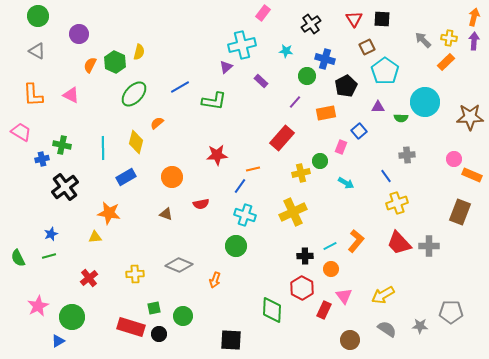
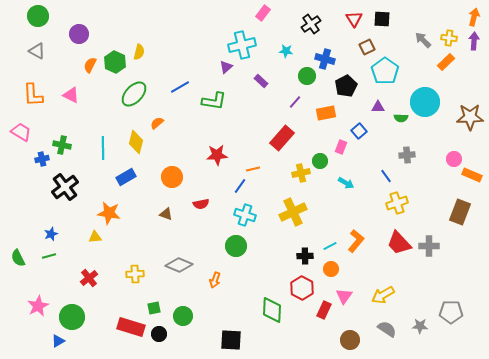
pink triangle at (344, 296): rotated 12 degrees clockwise
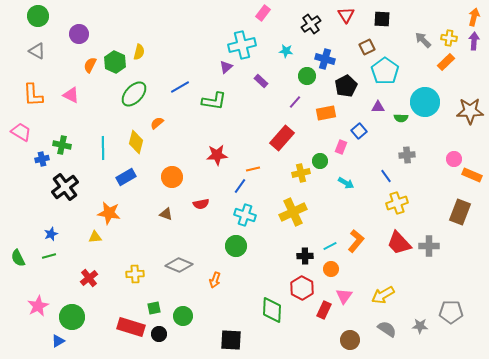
red triangle at (354, 19): moved 8 px left, 4 px up
brown star at (470, 117): moved 6 px up
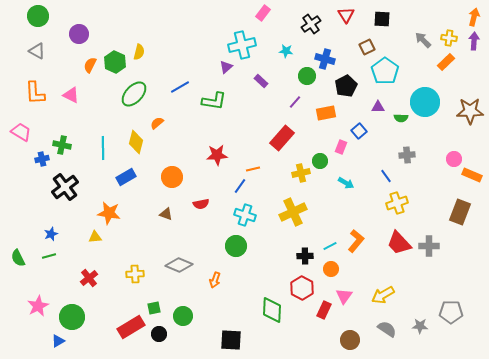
orange L-shape at (33, 95): moved 2 px right, 2 px up
red rectangle at (131, 327): rotated 48 degrees counterclockwise
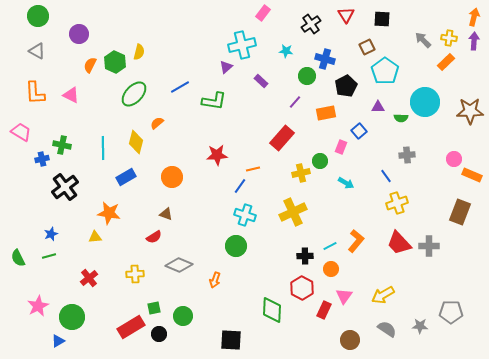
red semicircle at (201, 204): moved 47 px left, 33 px down; rotated 21 degrees counterclockwise
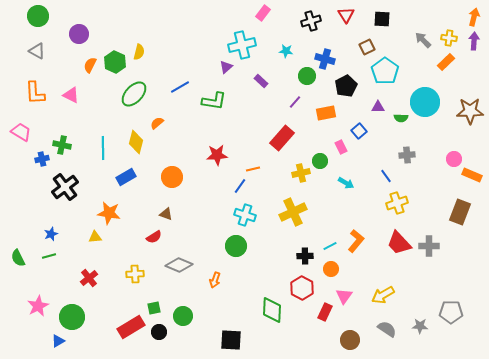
black cross at (311, 24): moved 3 px up; rotated 18 degrees clockwise
pink rectangle at (341, 147): rotated 48 degrees counterclockwise
red rectangle at (324, 310): moved 1 px right, 2 px down
black circle at (159, 334): moved 2 px up
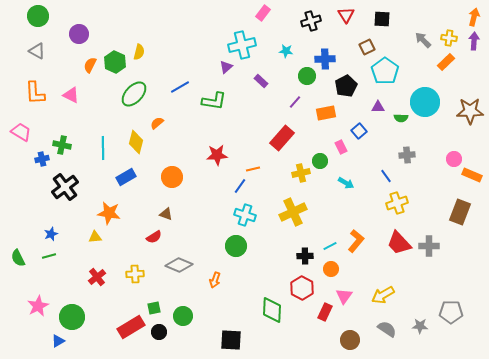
blue cross at (325, 59): rotated 18 degrees counterclockwise
red cross at (89, 278): moved 8 px right, 1 px up
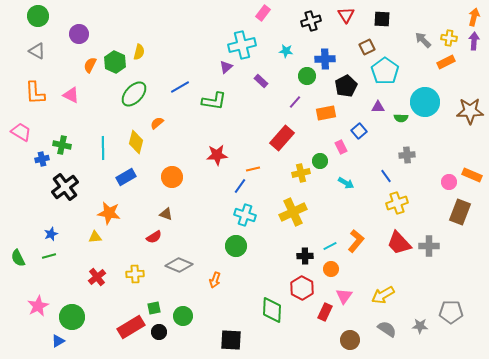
orange rectangle at (446, 62): rotated 18 degrees clockwise
pink circle at (454, 159): moved 5 px left, 23 px down
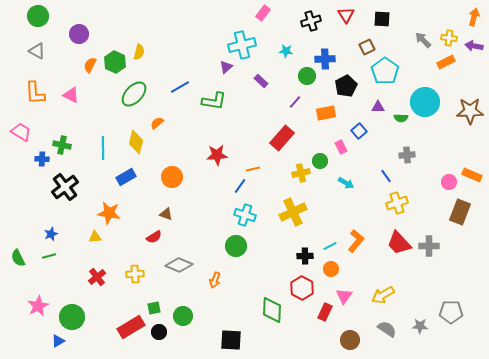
purple arrow at (474, 41): moved 5 px down; rotated 84 degrees counterclockwise
blue cross at (42, 159): rotated 16 degrees clockwise
